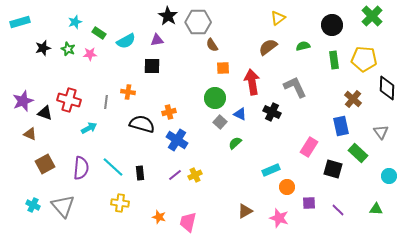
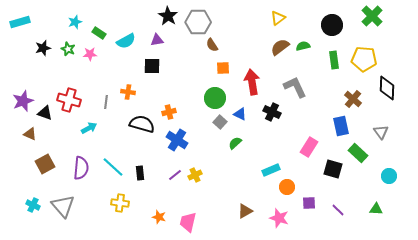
brown semicircle at (268, 47): moved 12 px right
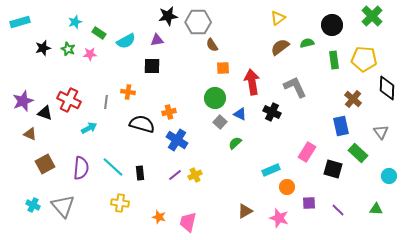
black star at (168, 16): rotated 30 degrees clockwise
green semicircle at (303, 46): moved 4 px right, 3 px up
red cross at (69, 100): rotated 10 degrees clockwise
pink rectangle at (309, 147): moved 2 px left, 5 px down
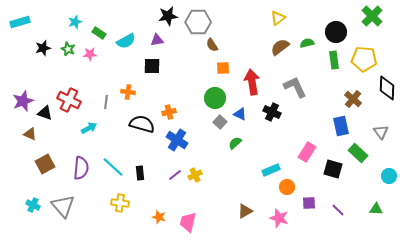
black circle at (332, 25): moved 4 px right, 7 px down
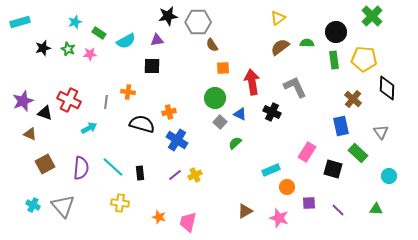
green semicircle at (307, 43): rotated 16 degrees clockwise
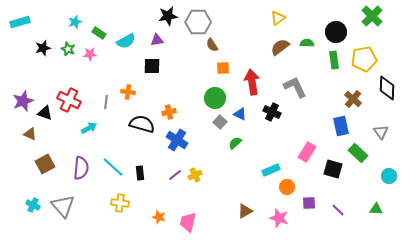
yellow pentagon at (364, 59): rotated 15 degrees counterclockwise
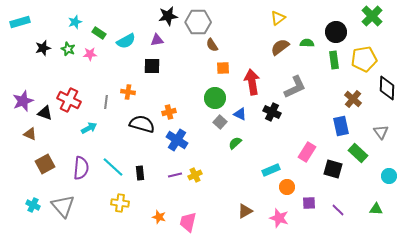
gray L-shape at (295, 87): rotated 90 degrees clockwise
purple line at (175, 175): rotated 24 degrees clockwise
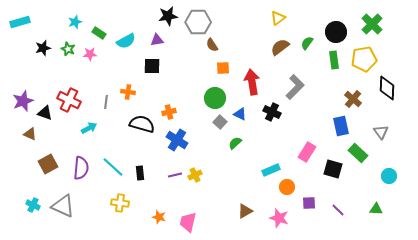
green cross at (372, 16): moved 8 px down
green semicircle at (307, 43): rotated 56 degrees counterclockwise
gray L-shape at (295, 87): rotated 20 degrees counterclockwise
brown square at (45, 164): moved 3 px right
gray triangle at (63, 206): rotated 25 degrees counterclockwise
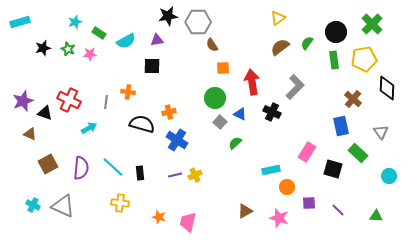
cyan rectangle at (271, 170): rotated 12 degrees clockwise
green triangle at (376, 209): moved 7 px down
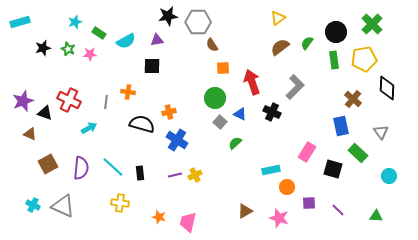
red arrow at (252, 82): rotated 10 degrees counterclockwise
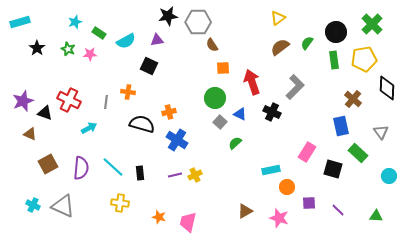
black star at (43, 48): moved 6 px left; rotated 21 degrees counterclockwise
black square at (152, 66): moved 3 px left; rotated 24 degrees clockwise
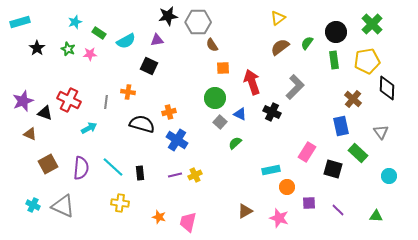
yellow pentagon at (364, 59): moved 3 px right, 2 px down
